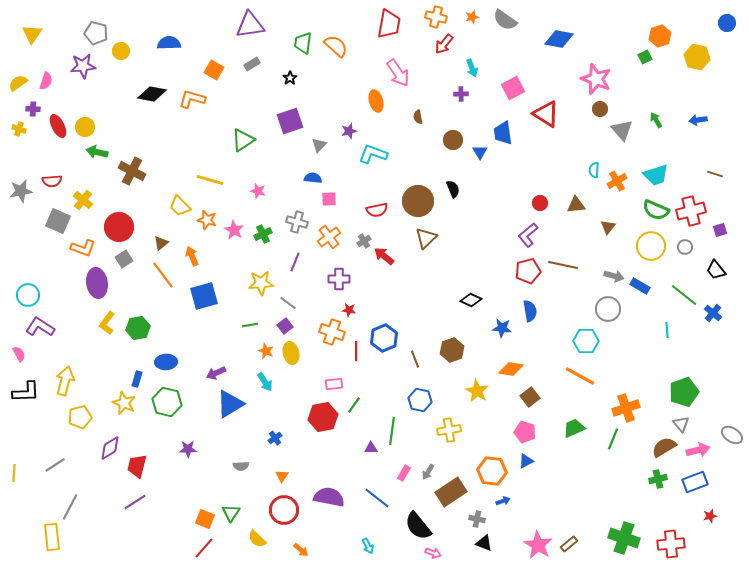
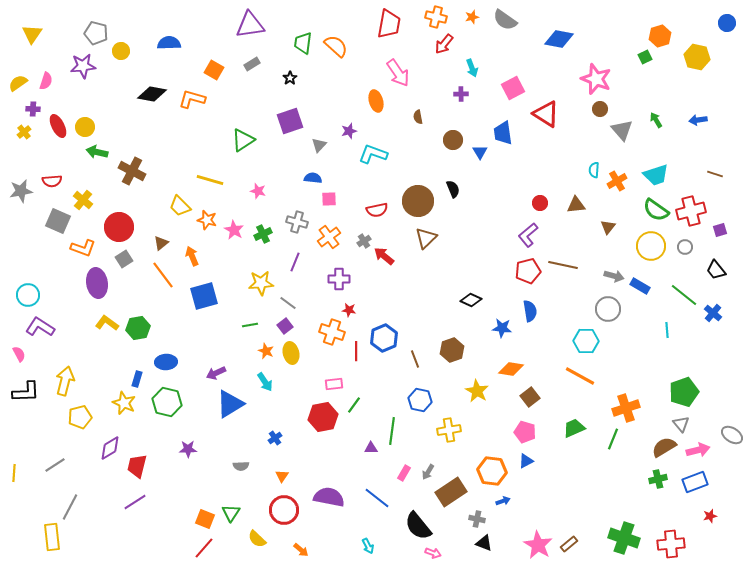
yellow cross at (19, 129): moved 5 px right, 3 px down; rotated 32 degrees clockwise
green semicircle at (656, 210): rotated 12 degrees clockwise
yellow L-shape at (107, 323): rotated 90 degrees clockwise
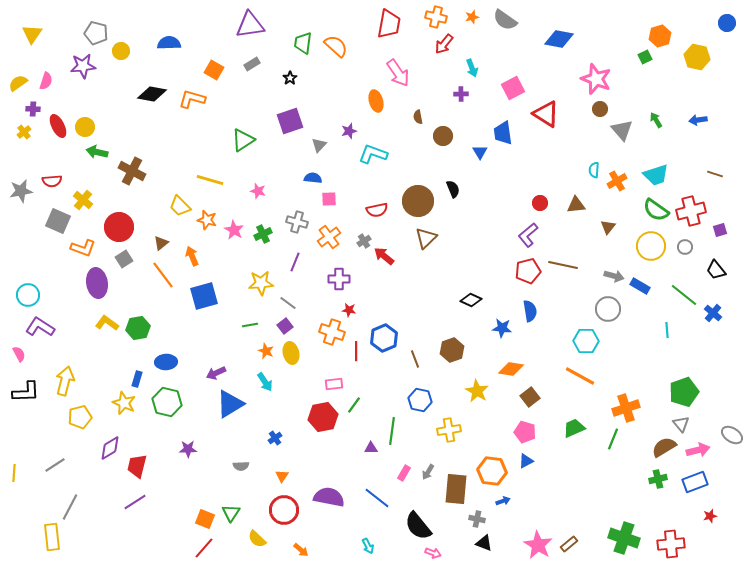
brown circle at (453, 140): moved 10 px left, 4 px up
brown rectangle at (451, 492): moved 5 px right, 3 px up; rotated 52 degrees counterclockwise
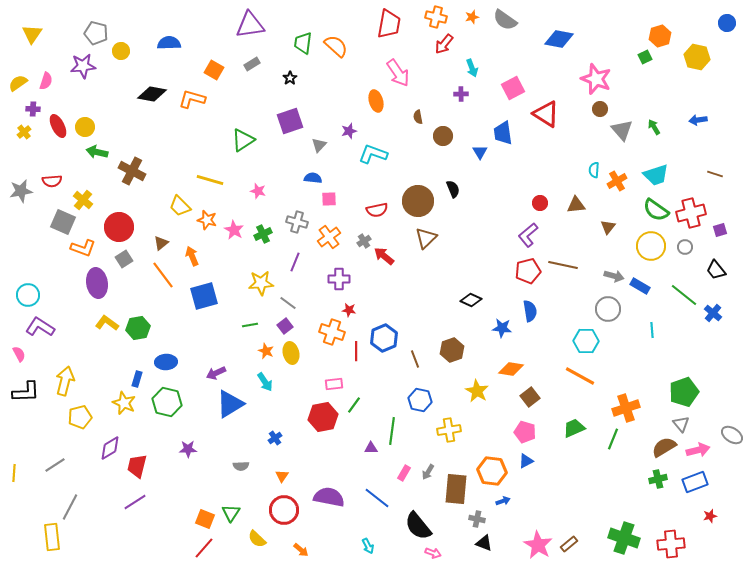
green arrow at (656, 120): moved 2 px left, 7 px down
red cross at (691, 211): moved 2 px down
gray square at (58, 221): moved 5 px right, 1 px down
cyan line at (667, 330): moved 15 px left
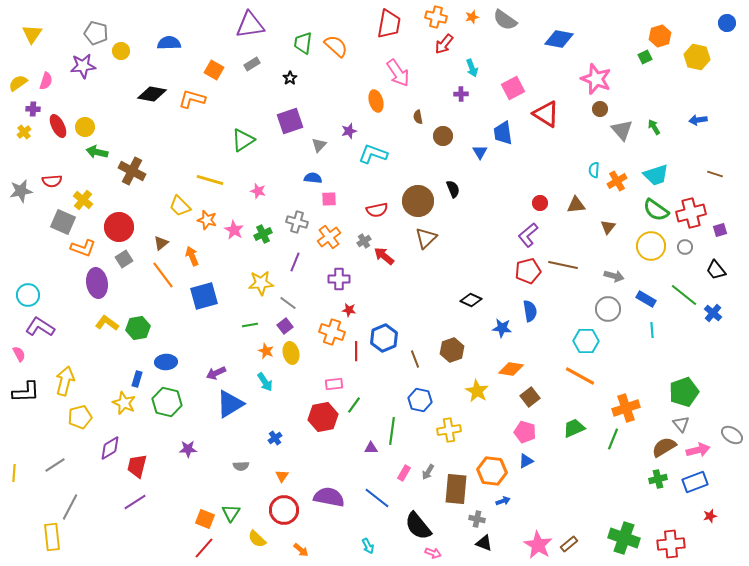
blue rectangle at (640, 286): moved 6 px right, 13 px down
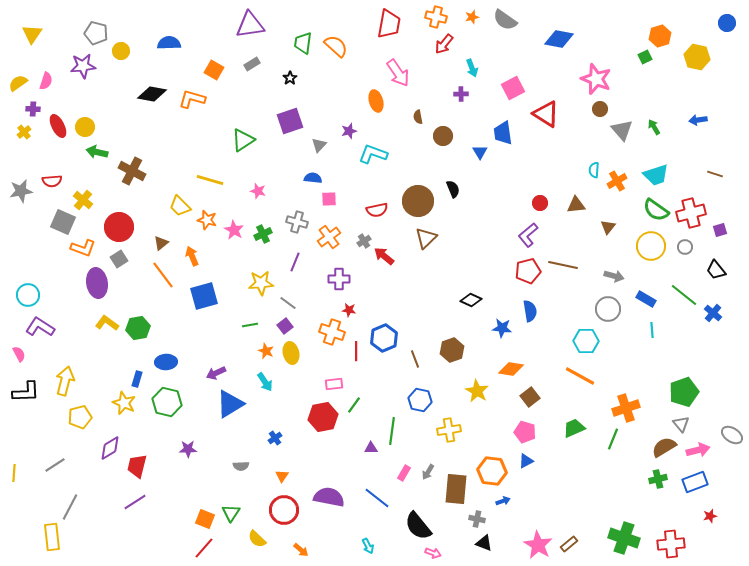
gray square at (124, 259): moved 5 px left
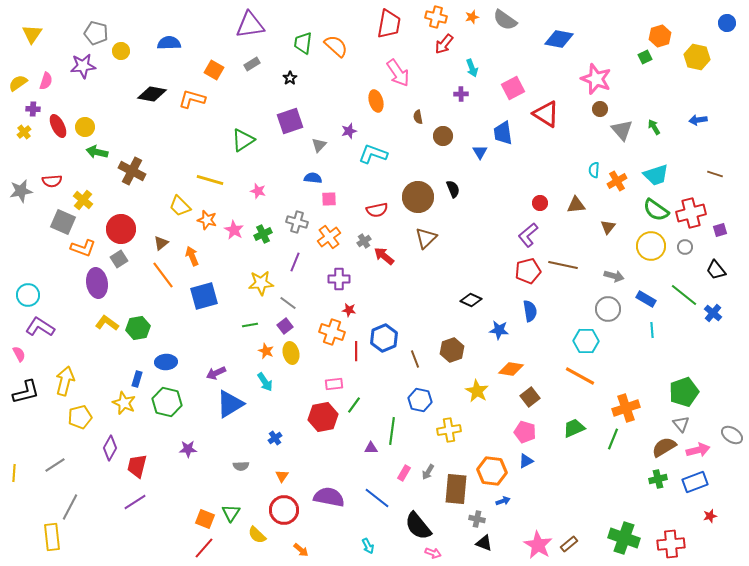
brown circle at (418, 201): moved 4 px up
red circle at (119, 227): moved 2 px right, 2 px down
blue star at (502, 328): moved 3 px left, 2 px down
black L-shape at (26, 392): rotated 12 degrees counterclockwise
purple diamond at (110, 448): rotated 30 degrees counterclockwise
yellow semicircle at (257, 539): moved 4 px up
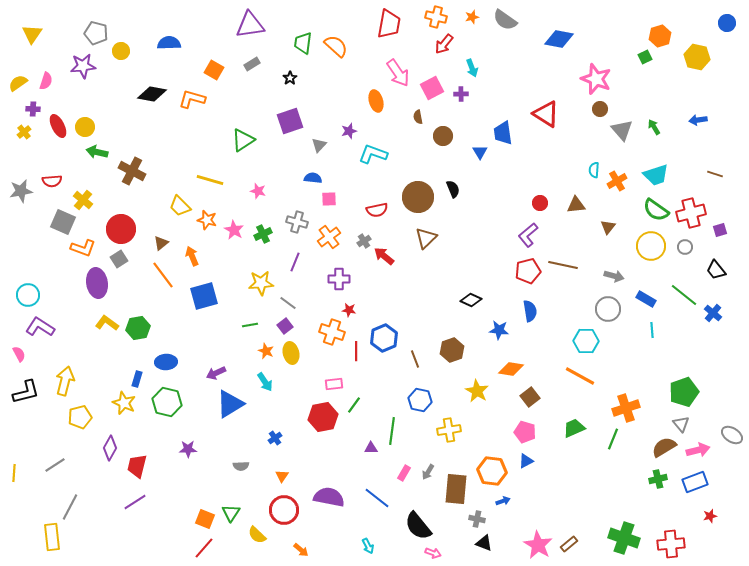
pink square at (513, 88): moved 81 px left
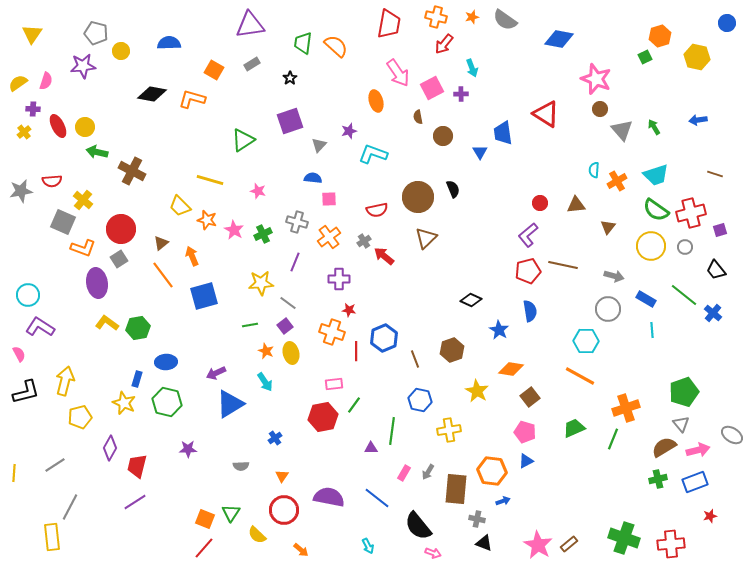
blue star at (499, 330): rotated 24 degrees clockwise
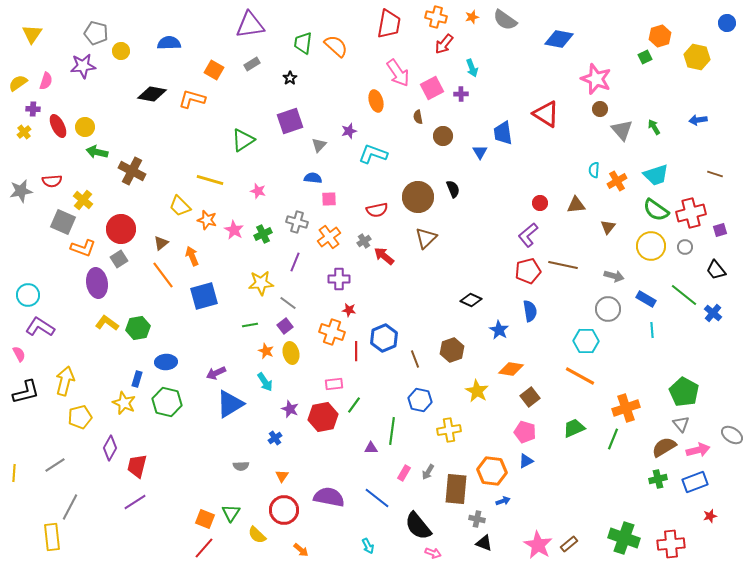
green pentagon at (684, 392): rotated 24 degrees counterclockwise
purple star at (188, 449): moved 102 px right, 40 px up; rotated 24 degrees clockwise
